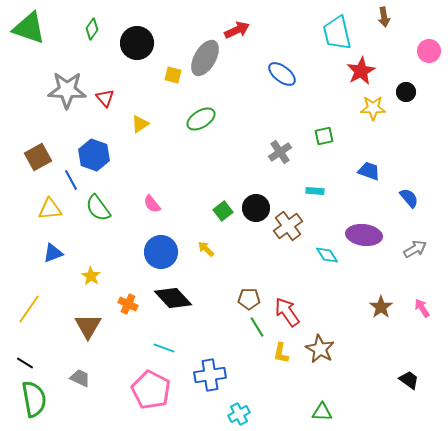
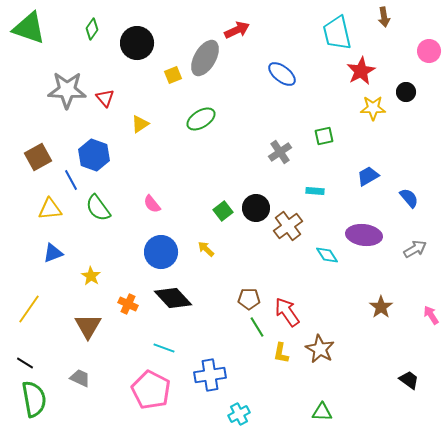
yellow square at (173, 75): rotated 36 degrees counterclockwise
blue trapezoid at (369, 171): moved 1 px left, 5 px down; rotated 50 degrees counterclockwise
pink arrow at (422, 308): moved 9 px right, 7 px down
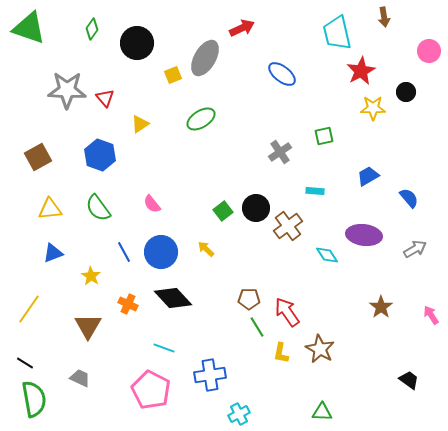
red arrow at (237, 30): moved 5 px right, 2 px up
blue hexagon at (94, 155): moved 6 px right
blue line at (71, 180): moved 53 px right, 72 px down
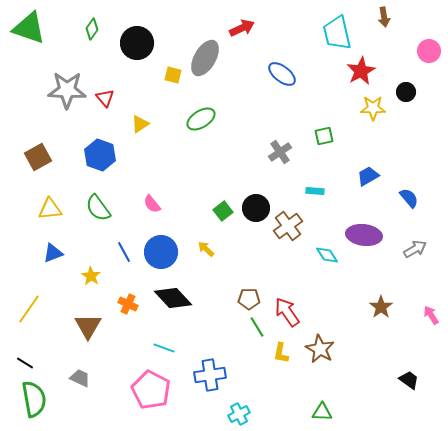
yellow square at (173, 75): rotated 36 degrees clockwise
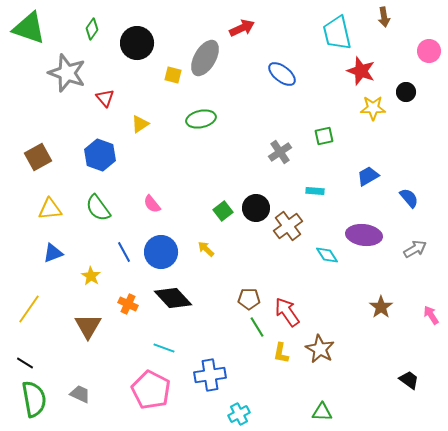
red star at (361, 71): rotated 24 degrees counterclockwise
gray star at (67, 90): moved 17 px up; rotated 18 degrees clockwise
green ellipse at (201, 119): rotated 20 degrees clockwise
gray trapezoid at (80, 378): moved 16 px down
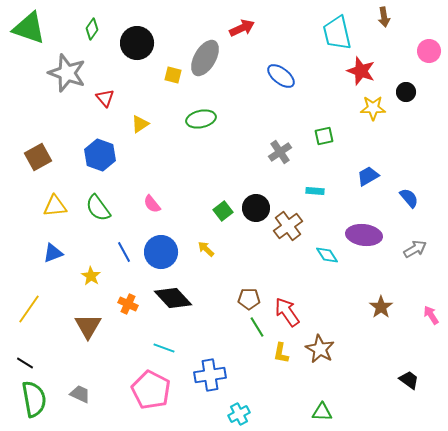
blue ellipse at (282, 74): moved 1 px left, 2 px down
yellow triangle at (50, 209): moved 5 px right, 3 px up
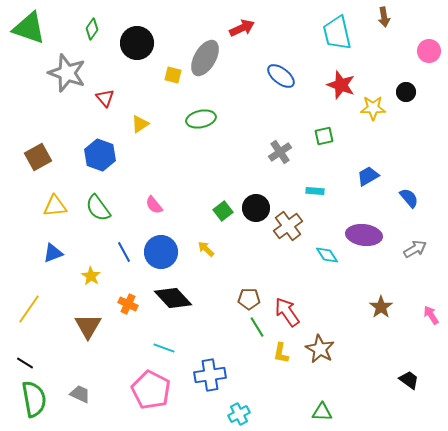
red star at (361, 71): moved 20 px left, 14 px down
pink semicircle at (152, 204): moved 2 px right, 1 px down
